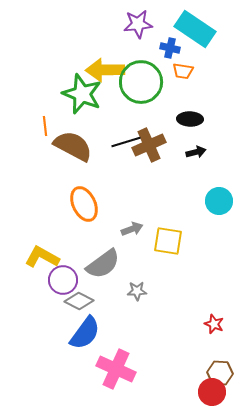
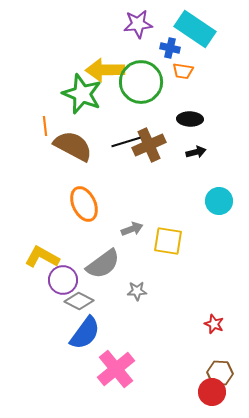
pink cross: rotated 27 degrees clockwise
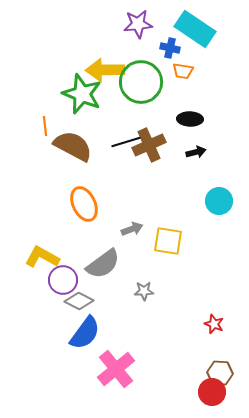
gray star: moved 7 px right
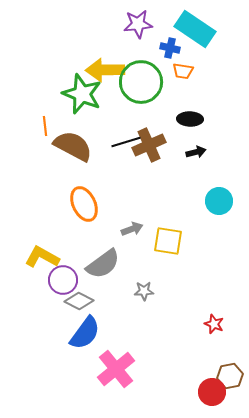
brown hexagon: moved 10 px right, 3 px down; rotated 15 degrees counterclockwise
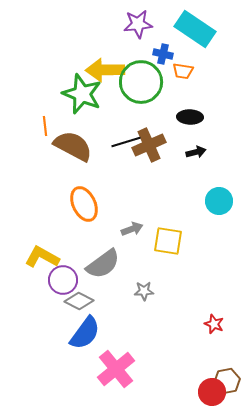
blue cross: moved 7 px left, 6 px down
black ellipse: moved 2 px up
brown hexagon: moved 3 px left, 5 px down
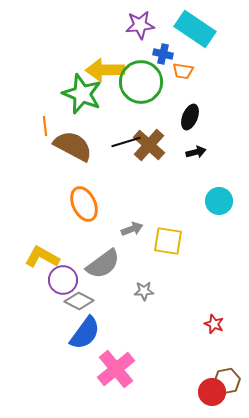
purple star: moved 2 px right, 1 px down
black ellipse: rotated 70 degrees counterclockwise
brown cross: rotated 24 degrees counterclockwise
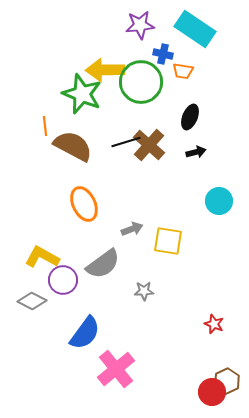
gray diamond: moved 47 px left
brown hexagon: rotated 15 degrees counterclockwise
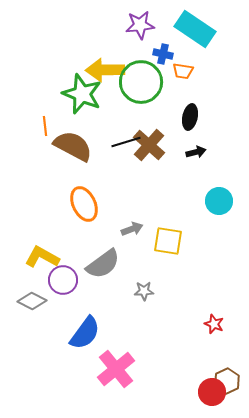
black ellipse: rotated 10 degrees counterclockwise
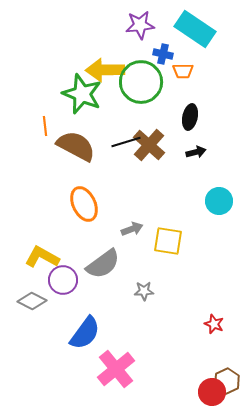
orange trapezoid: rotated 10 degrees counterclockwise
brown semicircle: moved 3 px right
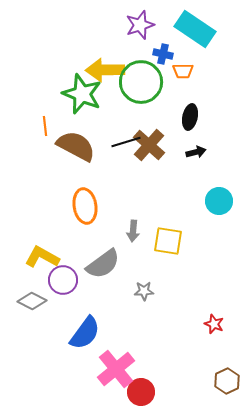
purple star: rotated 12 degrees counterclockwise
orange ellipse: moved 1 px right, 2 px down; rotated 16 degrees clockwise
gray arrow: moved 1 px right, 2 px down; rotated 115 degrees clockwise
red circle: moved 71 px left
